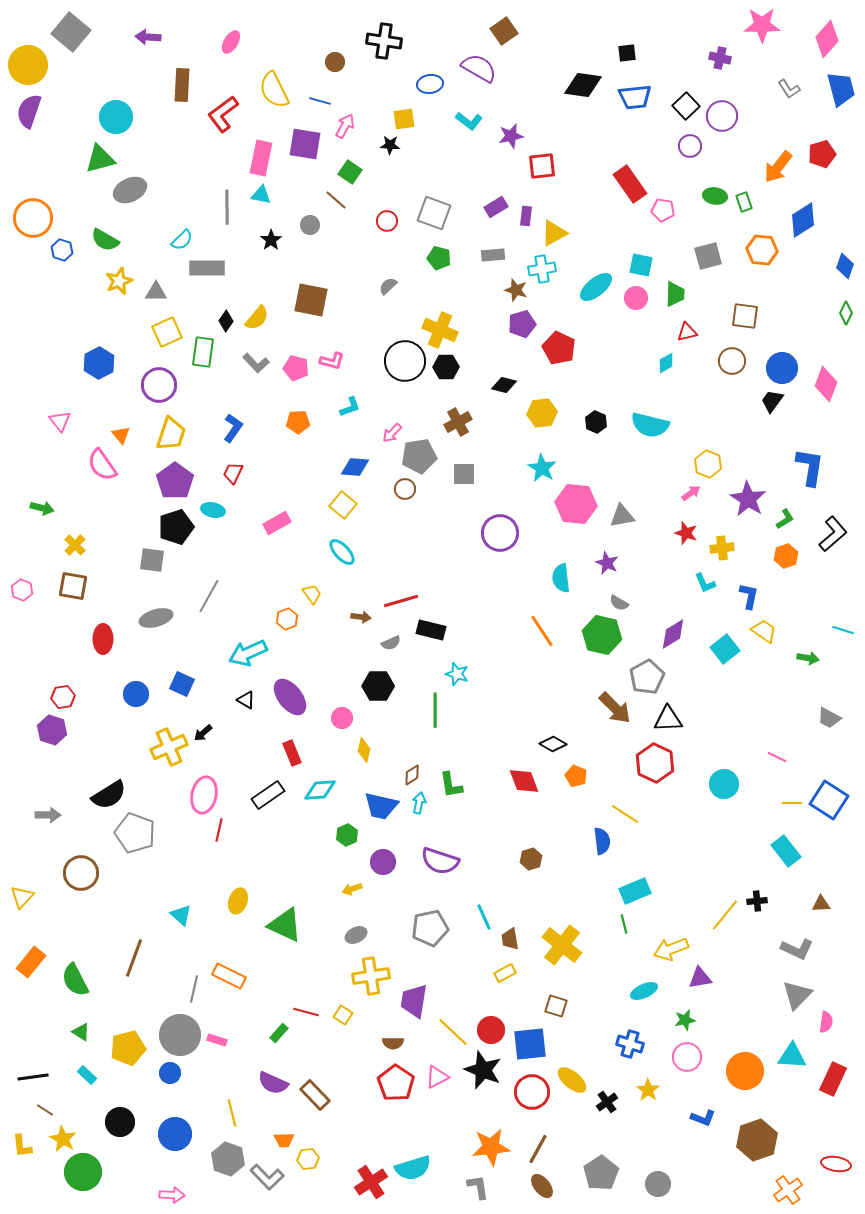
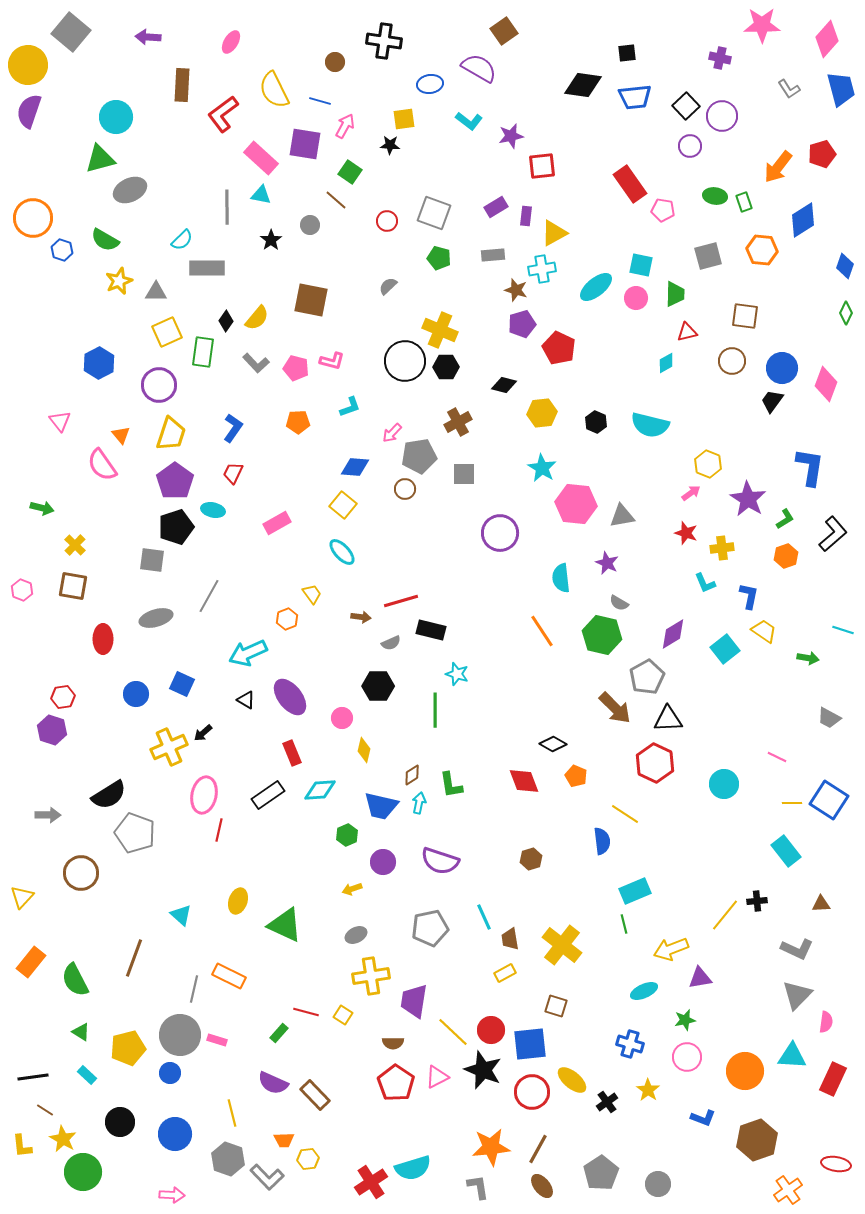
pink rectangle at (261, 158): rotated 60 degrees counterclockwise
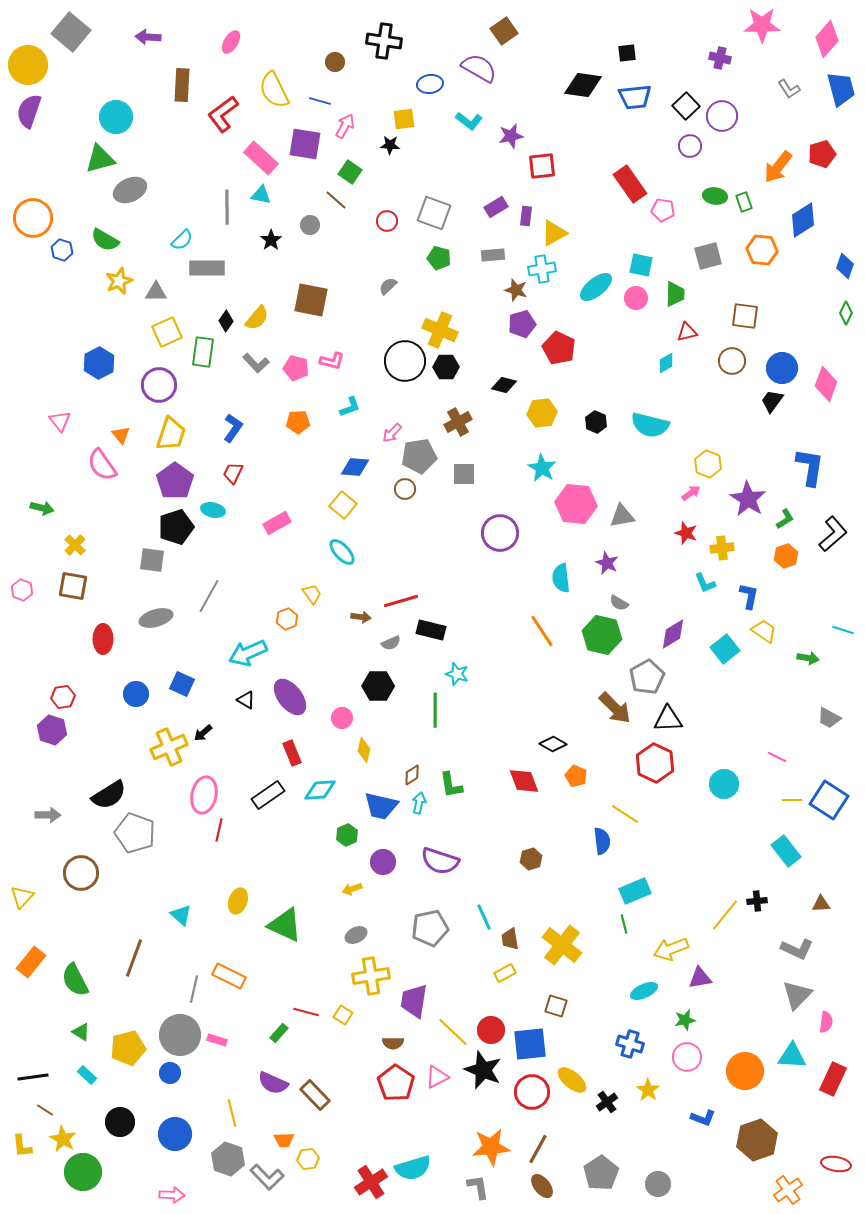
yellow line at (792, 803): moved 3 px up
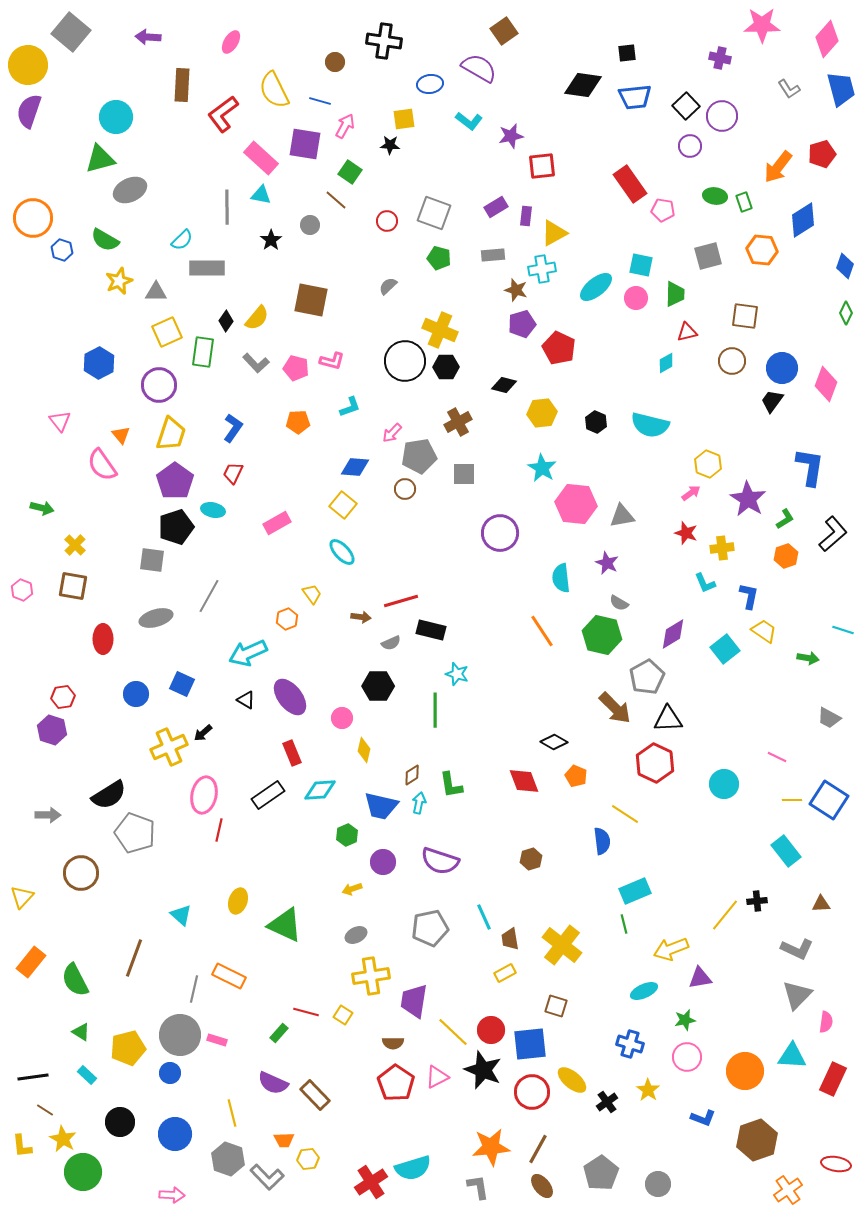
black diamond at (553, 744): moved 1 px right, 2 px up
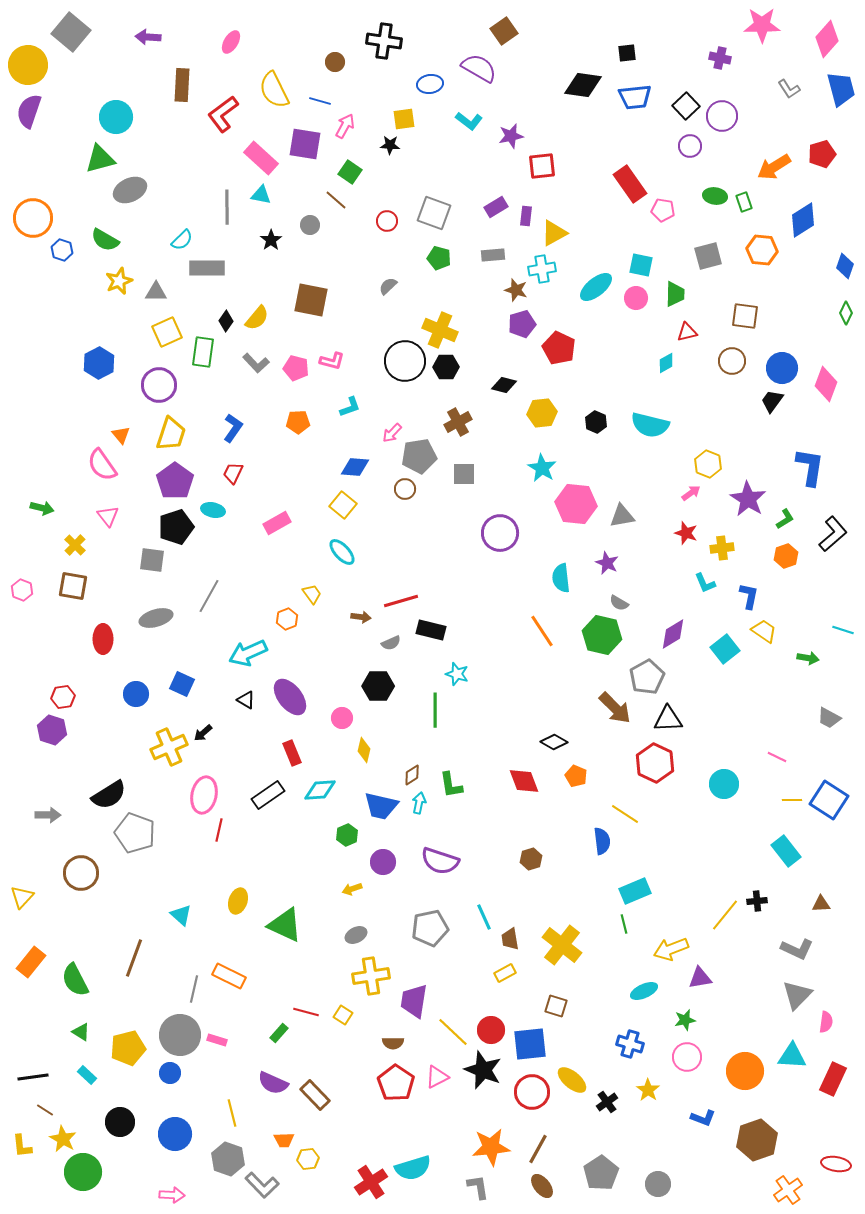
orange arrow at (778, 167): moved 4 px left; rotated 20 degrees clockwise
pink triangle at (60, 421): moved 48 px right, 95 px down
gray L-shape at (267, 1177): moved 5 px left, 8 px down
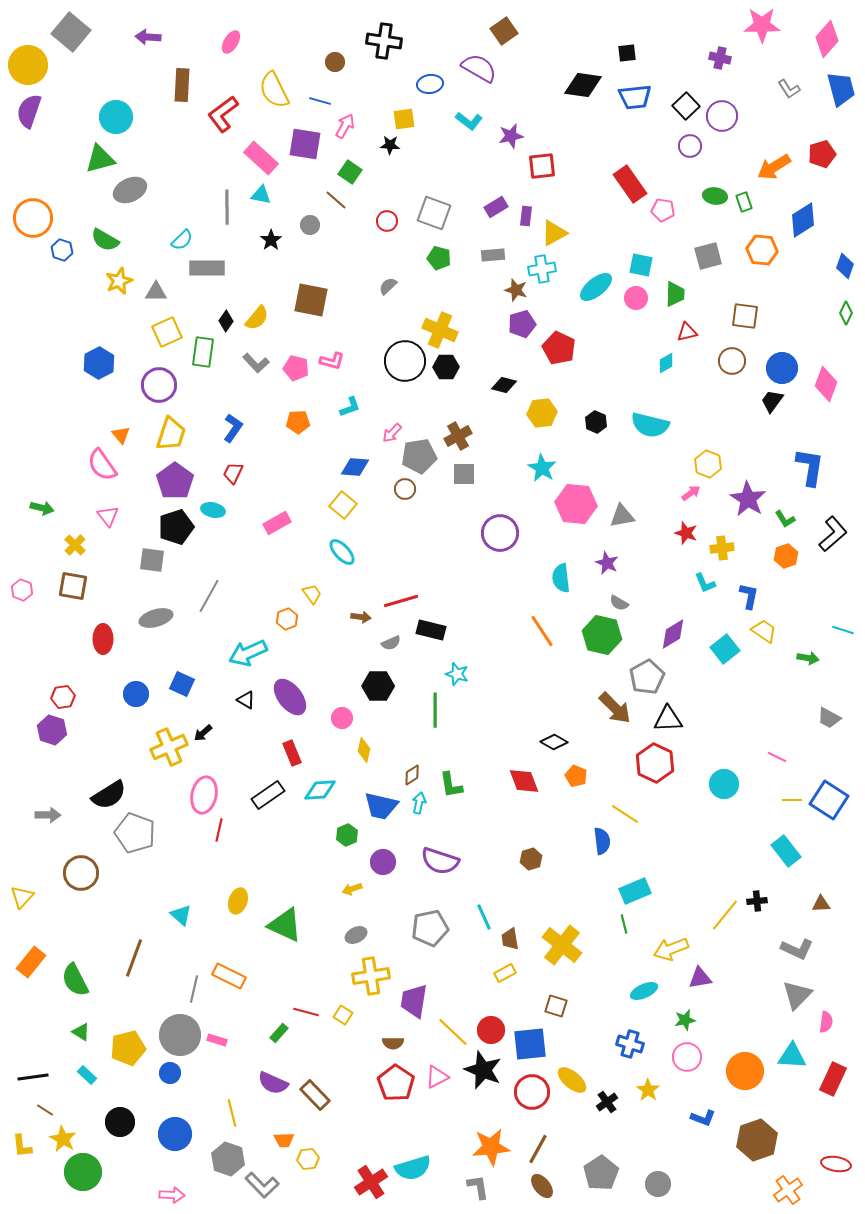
brown cross at (458, 422): moved 14 px down
green L-shape at (785, 519): rotated 90 degrees clockwise
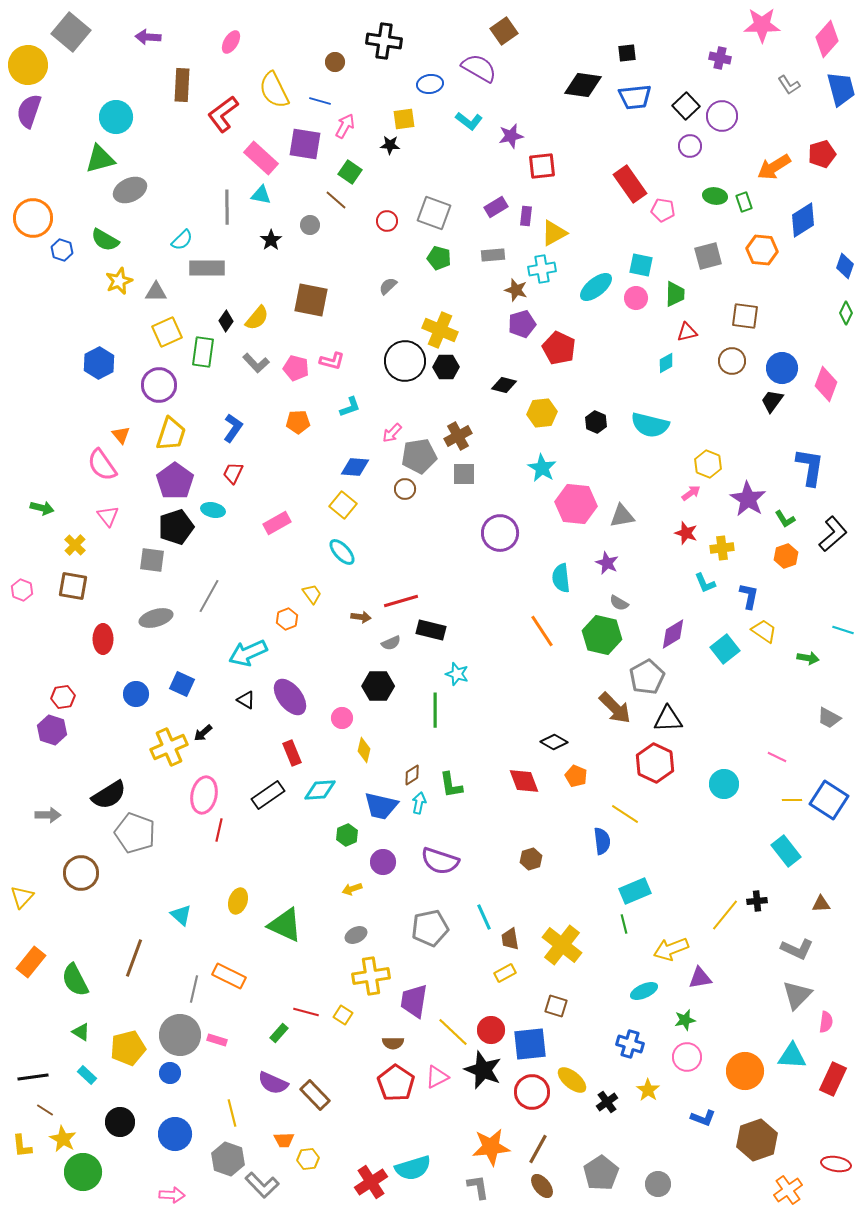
gray L-shape at (789, 89): moved 4 px up
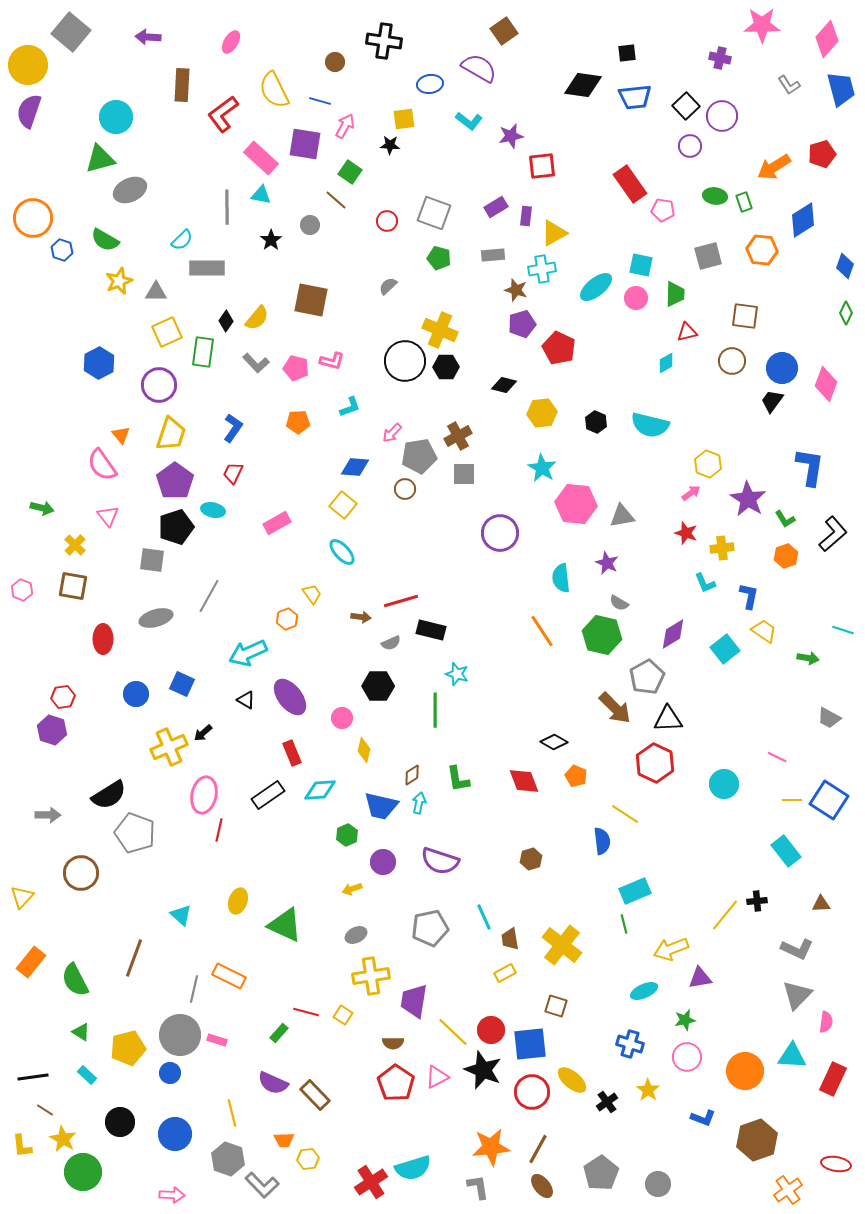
green L-shape at (451, 785): moved 7 px right, 6 px up
